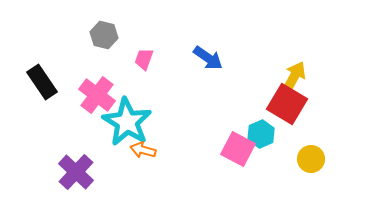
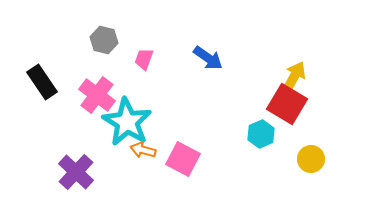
gray hexagon: moved 5 px down
pink square: moved 55 px left, 10 px down
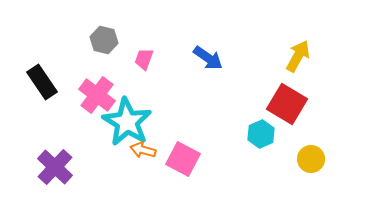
yellow arrow: moved 4 px right, 21 px up
purple cross: moved 21 px left, 5 px up
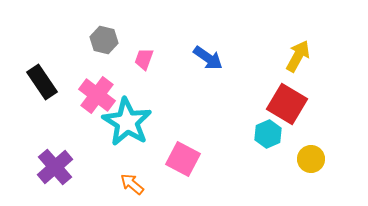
cyan hexagon: moved 7 px right
orange arrow: moved 11 px left, 34 px down; rotated 25 degrees clockwise
purple cross: rotated 6 degrees clockwise
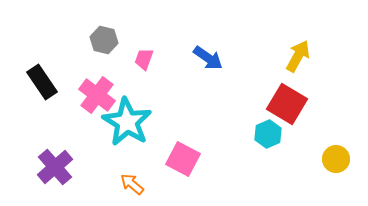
yellow circle: moved 25 px right
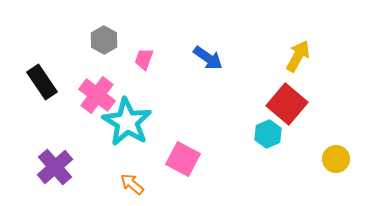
gray hexagon: rotated 16 degrees clockwise
red square: rotated 9 degrees clockwise
